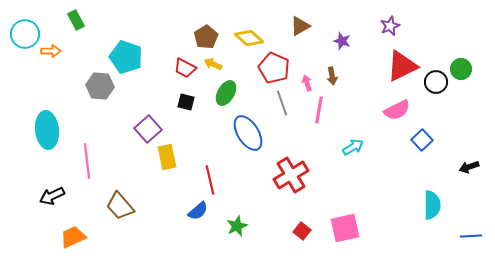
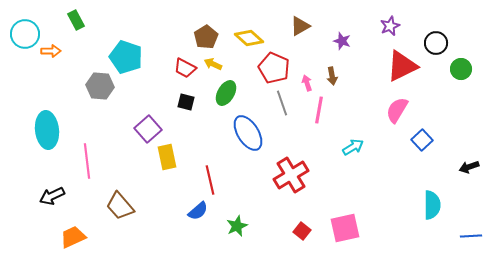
black circle at (436, 82): moved 39 px up
pink semicircle at (397, 110): rotated 148 degrees clockwise
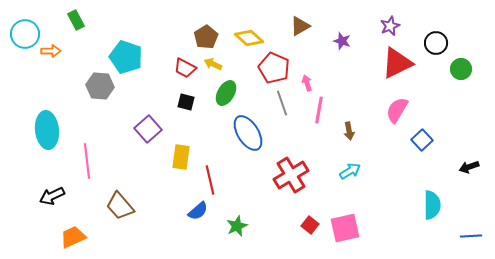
red triangle at (402, 66): moved 5 px left, 3 px up
brown arrow at (332, 76): moved 17 px right, 55 px down
cyan arrow at (353, 147): moved 3 px left, 24 px down
yellow rectangle at (167, 157): moved 14 px right; rotated 20 degrees clockwise
red square at (302, 231): moved 8 px right, 6 px up
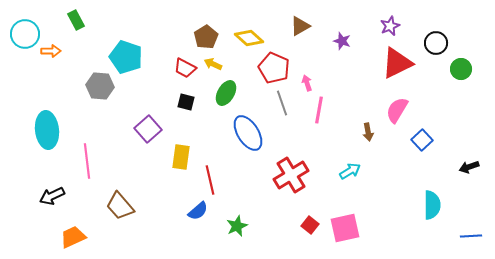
brown arrow at (349, 131): moved 19 px right, 1 px down
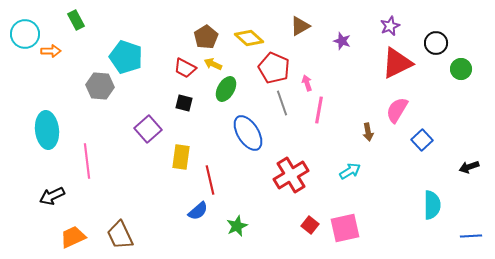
green ellipse at (226, 93): moved 4 px up
black square at (186, 102): moved 2 px left, 1 px down
brown trapezoid at (120, 206): moved 29 px down; rotated 16 degrees clockwise
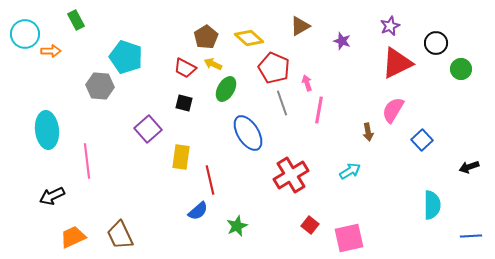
pink semicircle at (397, 110): moved 4 px left
pink square at (345, 228): moved 4 px right, 10 px down
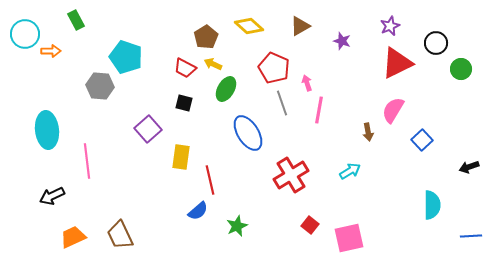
yellow diamond at (249, 38): moved 12 px up
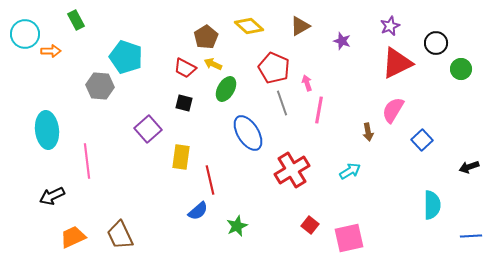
red cross at (291, 175): moved 1 px right, 5 px up
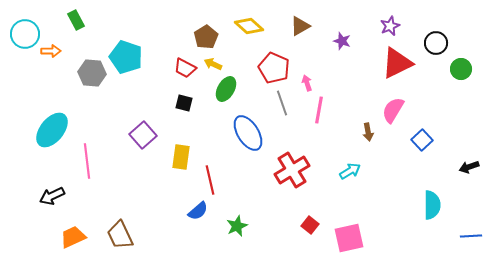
gray hexagon at (100, 86): moved 8 px left, 13 px up
purple square at (148, 129): moved 5 px left, 6 px down
cyan ellipse at (47, 130): moved 5 px right; rotated 45 degrees clockwise
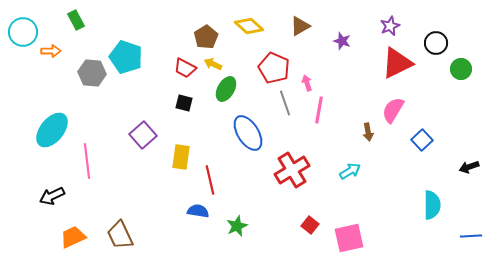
cyan circle at (25, 34): moved 2 px left, 2 px up
gray line at (282, 103): moved 3 px right
blue semicircle at (198, 211): rotated 130 degrees counterclockwise
